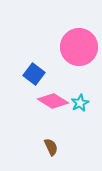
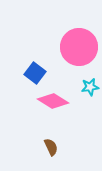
blue square: moved 1 px right, 1 px up
cyan star: moved 10 px right, 16 px up; rotated 18 degrees clockwise
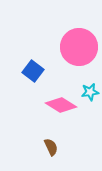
blue square: moved 2 px left, 2 px up
cyan star: moved 5 px down
pink diamond: moved 8 px right, 4 px down
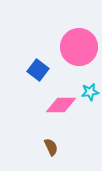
blue square: moved 5 px right, 1 px up
pink diamond: rotated 32 degrees counterclockwise
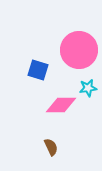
pink circle: moved 3 px down
blue square: rotated 20 degrees counterclockwise
cyan star: moved 2 px left, 4 px up
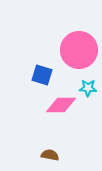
blue square: moved 4 px right, 5 px down
cyan star: rotated 12 degrees clockwise
brown semicircle: moved 1 px left, 8 px down; rotated 54 degrees counterclockwise
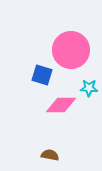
pink circle: moved 8 px left
cyan star: moved 1 px right
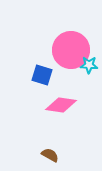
cyan star: moved 23 px up
pink diamond: rotated 8 degrees clockwise
brown semicircle: rotated 18 degrees clockwise
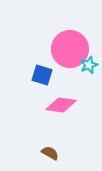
pink circle: moved 1 px left, 1 px up
cyan star: rotated 24 degrees counterclockwise
brown semicircle: moved 2 px up
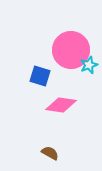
pink circle: moved 1 px right, 1 px down
blue square: moved 2 px left, 1 px down
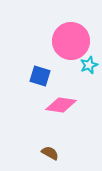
pink circle: moved 9 px up
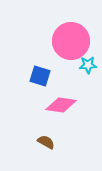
cyan star: moved 1 px left; rotated 18 degrees clockwise
brown semicircle: moved 4 px left, 11 px up
